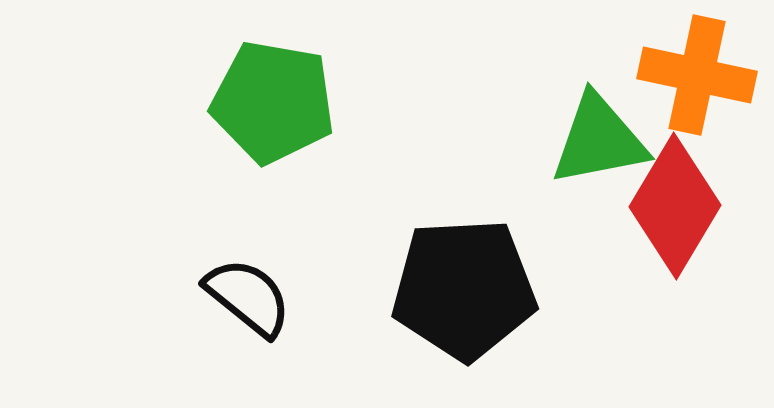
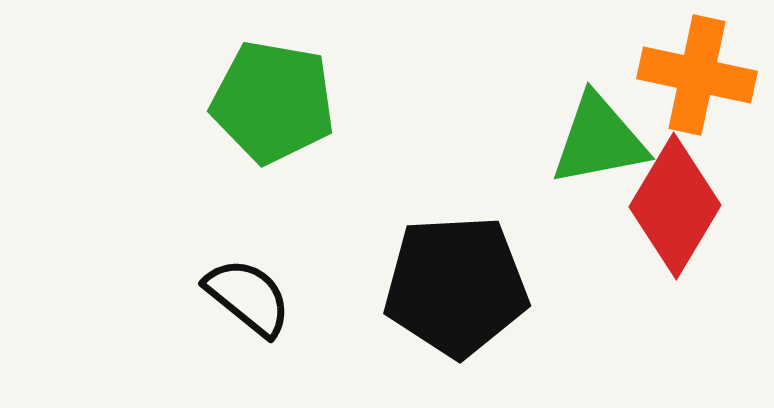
black pentagon: moved 8 px left, 3 px up
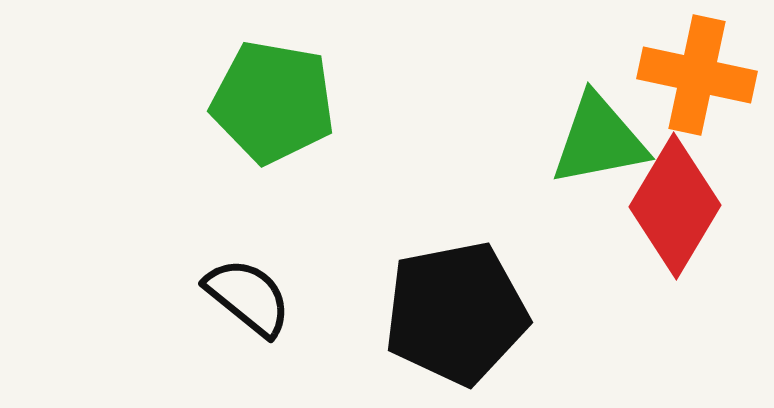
black pentagon: moved 27 px down; rotated 8 degrees counterclockwise
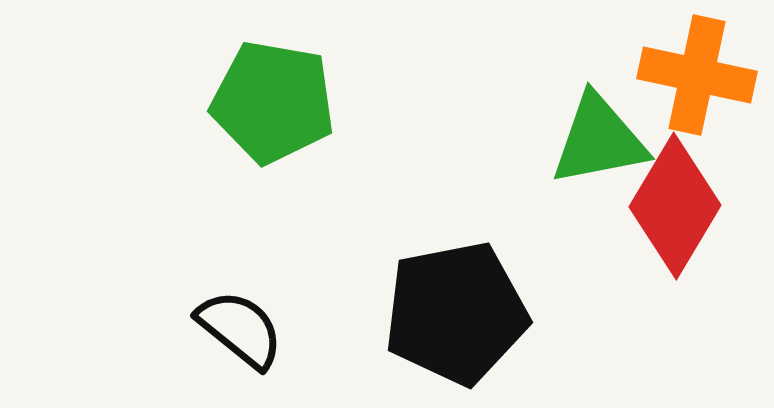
black semicircle: moved 8 px left, 32 px down
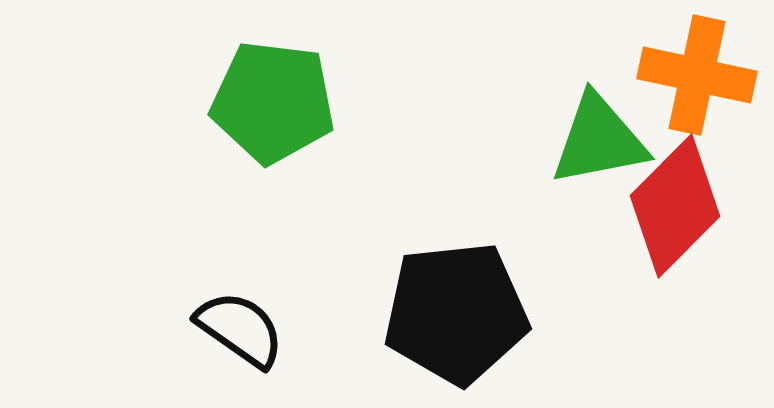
green pentagon: rotated 3 degrees counterclockwise
red diamond: rotated 14 degrees clockwise
black pentagon: rotated 5 degrees clockwise
black semicircle: rotated 4 degrees counterclockwise
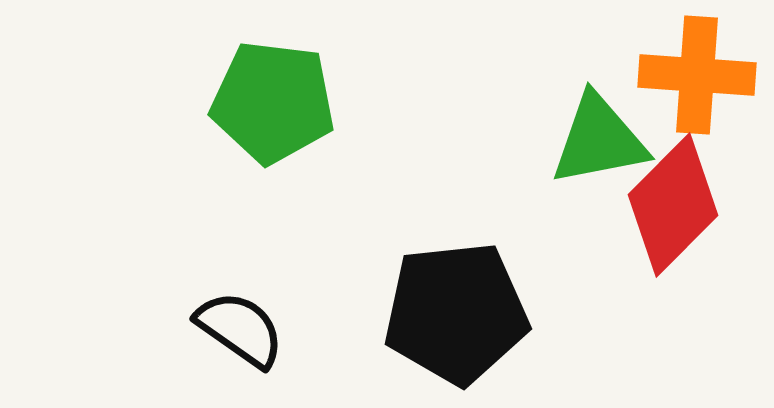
orange cross: rotated 8 degrees counterclockwise
red diamond: moved 2 px left, 1 px up
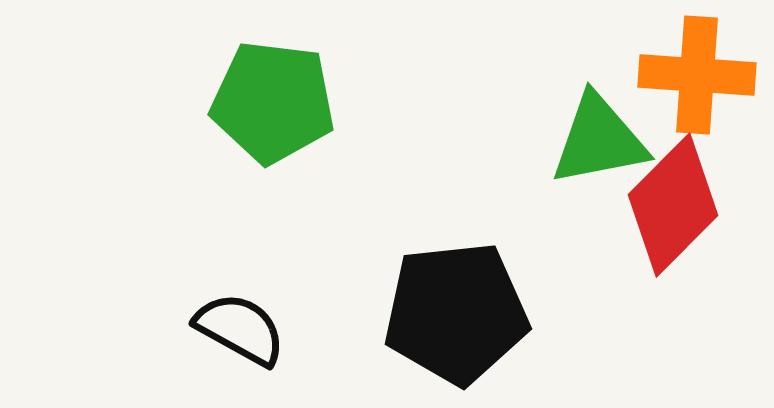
black semicircle: rotated 6 degrees counterclockwise
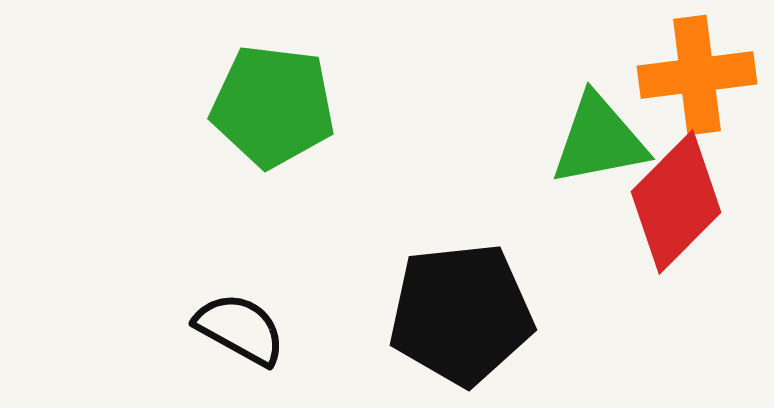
orange cross: rotated 11 degrees counterclockwise
green pentagon: moved 4 px down
red diamond: moved 3 px right, 3 px up
black pentagon: moved 5 px right, 1 px down
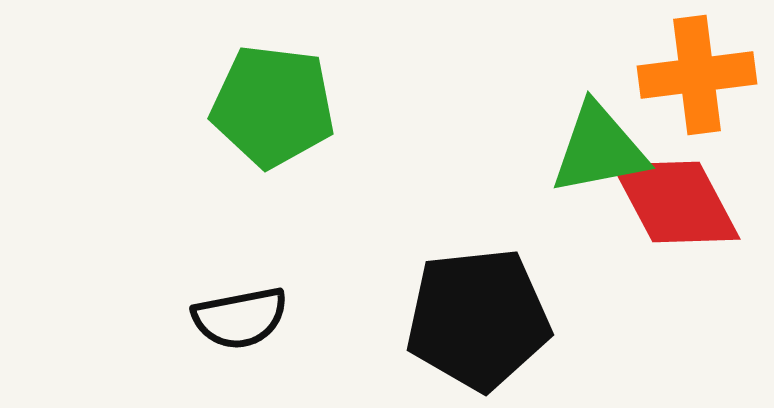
green triangle: moved 9 px down
red diamond: rotated 73 degrees counterclockwise
black pentagon: moved 17 px right, 5 px down
black semicircle: moved 11 px up; rotated 140 degrees clockwise
